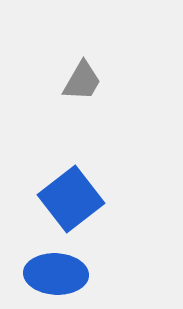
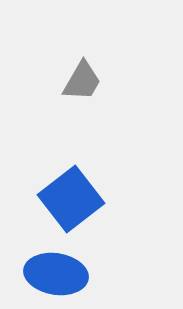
blue ellipse: rotated 6 degrees clockwise
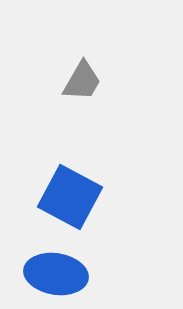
blue square: moved 1 px left, 2 px up; rotated 24 degrees counterclockwise
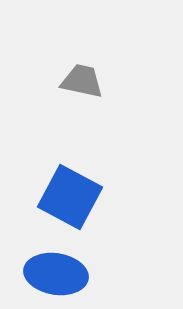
gray trapezoid: rotated 108 degrees counterclockwise
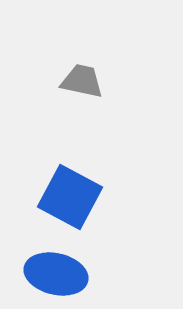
blue ellipse: rotated 4 degrees clockwise
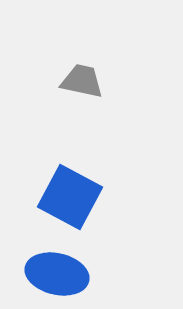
blue ellipse: moved 1 px right
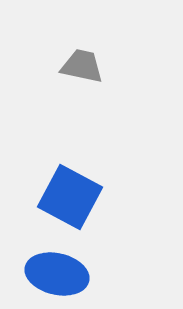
gray trapezoid: moved 15 px up
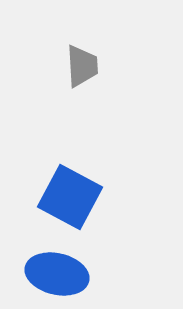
gray trapezoid: rotated 75 degrees clockwise
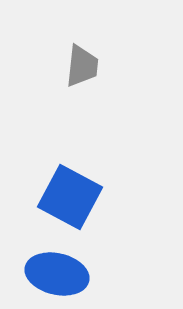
gray trapezoid: rotated 9 degrees clockwise
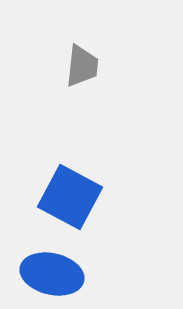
blue ellipse: moved 5 px left
